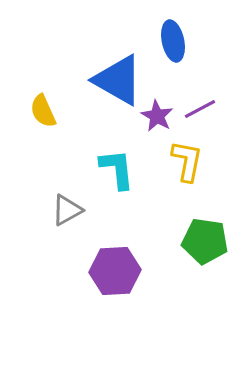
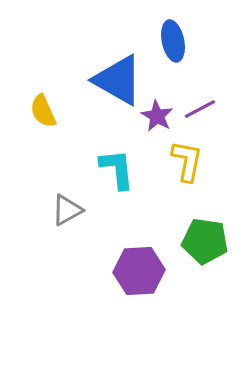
purple hexagon: moved 24 px right
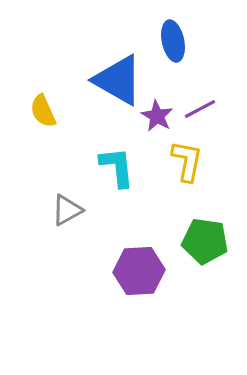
cyan L-shape: moved 2 px up
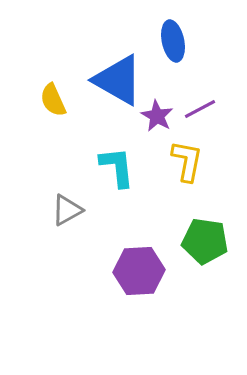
yellow semicircle: moved 10 px right, 11 px up
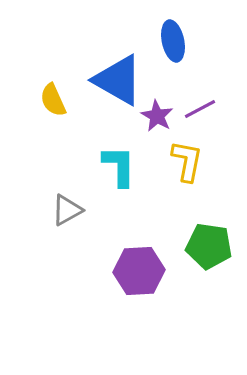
cyan L-shape: moved 2 px right, 1 px up; rotated 6 degrees clockwise
green pentagon: moved 4 px right, 5 px down
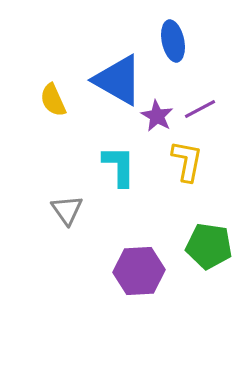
gray triangle: rotated 36 degrees counterclockwise
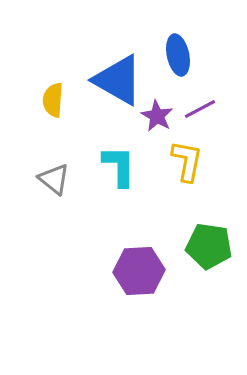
blue ellipse: moved 5 px right, 14 px down
yellow semicircle: rotated 28 degrees clockwise
gray triangle: moved 13 px left, 31 px up; rotated 16 degrees counterclockwise
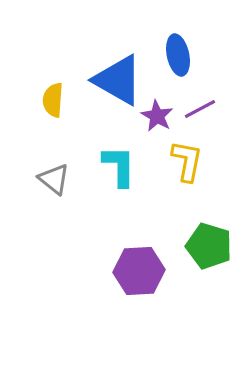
green pentagon: rotated 9 degrees clockwise
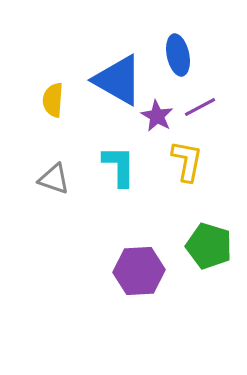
purple line: moved 2 px up
gray triangle: rotated 20 degrees counterclockwise
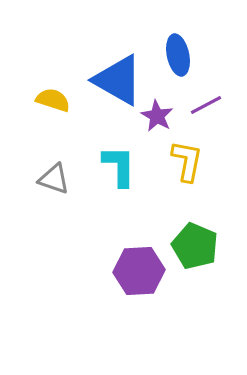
yellow semicircle: rotated 104 degrees clockwise
purple line: moved 6 px right, 2 px up
green pentagon: moved 14 px left; rotated 6 degrees clockwise
